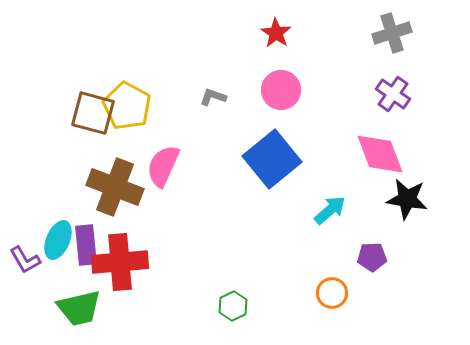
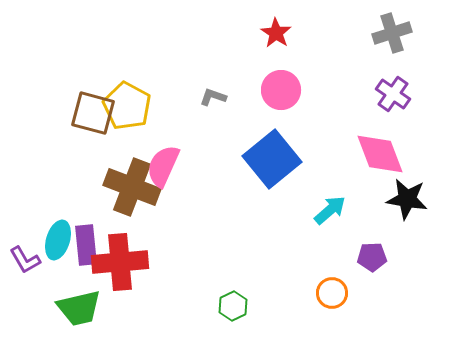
brown cross: moved 17 px right
cyan ellipse: rotated 6 degrees counterclockwise
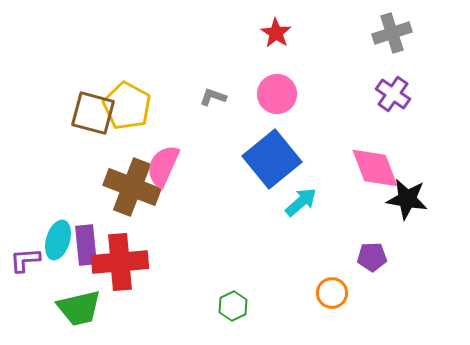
pink circle: moved 4 px left, 4 px down
pink diamond: moved 5 px left, 14 px down
cyan arrow: moved 29 px left, 8 px up
purple L-shape: rotated 116 degrees clockwise
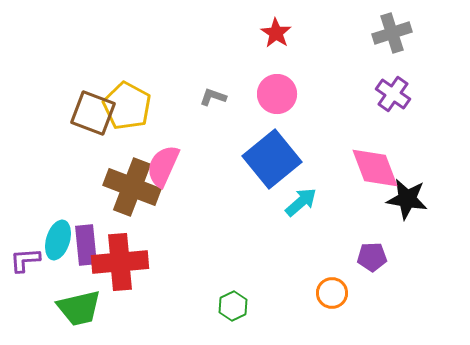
brown square: rotated 6 degrees clockwise
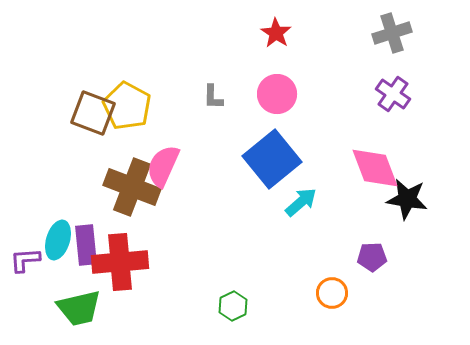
gray L-shape: rotated 108 degrees counterclockwise
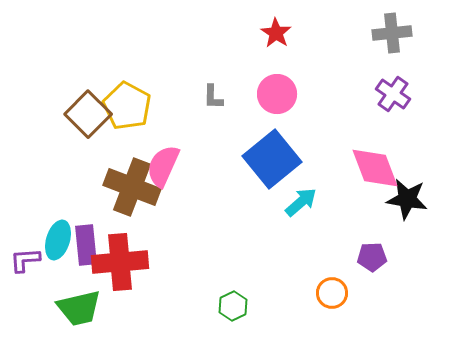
gray cross: rotated 12 degrees clockwise
brown square: moved 5 px left, 1 px down; rotated 24 degrees clockwise
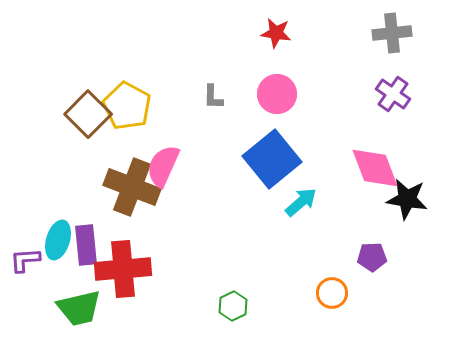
red star: rotated 24 degrees counterclockwise
red cross: moved 3 px right, 7 px down
